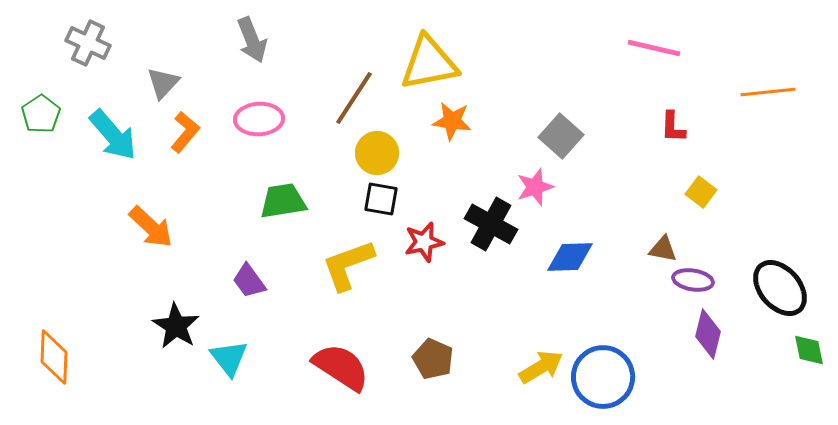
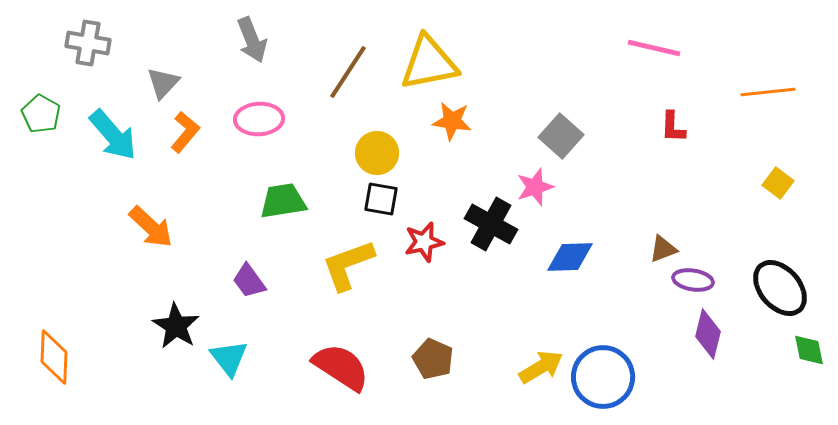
gray cross: rotated 15 degrees counterclockwise
brown line: moved 6 px left, 26 px up
green pentagon: rotated 9 degrees counterclockwise
yellow square: moved 77 px right, 9 px up
brown triangle: rotated 32 degrees counterclockwise
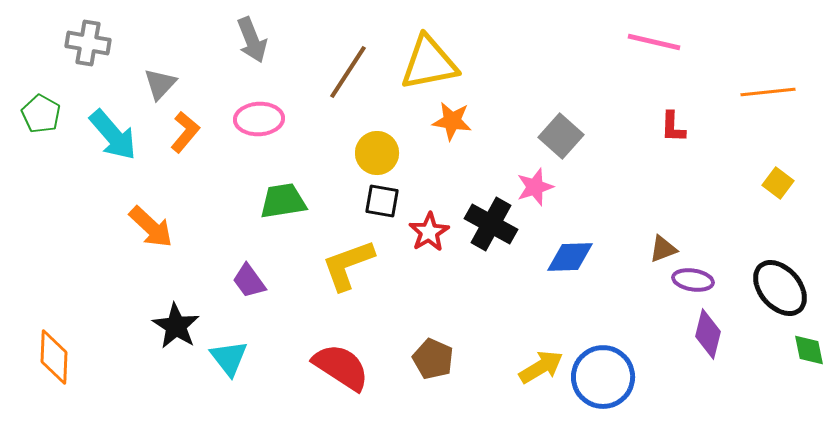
pink line: moved 6 px up
gray triangle: moved 3 px left, 1 px down
black square: moved 1 px right, 2 px down
red star: moved 5 px right, 10 px up; rotated 18 degrees counterclockwise
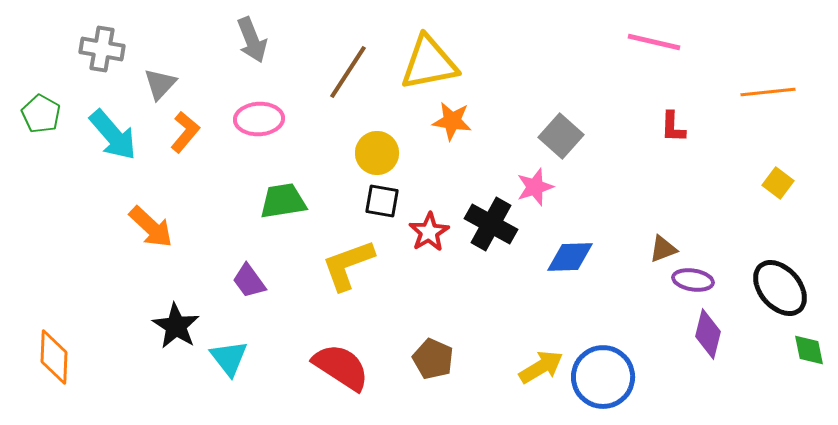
gray cross: moved 14 px right, 6 px down
